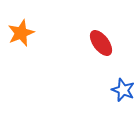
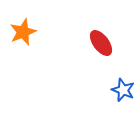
orange star: moved 2 px right, 1 px up
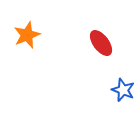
orange star: moved 4 px right, 3 px down
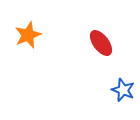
orange star: moved 1 px right
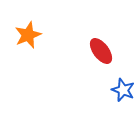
red ellipse: moved 8 px down
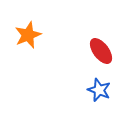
blue star: moved 24 px left
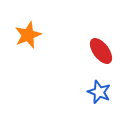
blue star: moved 2 px down
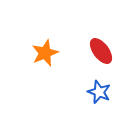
orange star: moved 17 px right, 18 px down
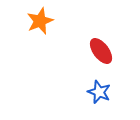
orange star: moved 5 px left, 32 px up
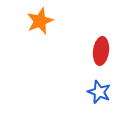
red ellipse: rotated 44 degrees clockwise
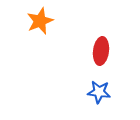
blue star: rotated 15 degrees counterclockwise
